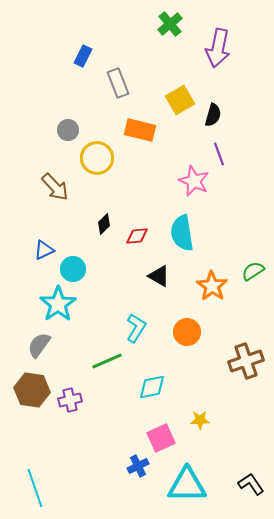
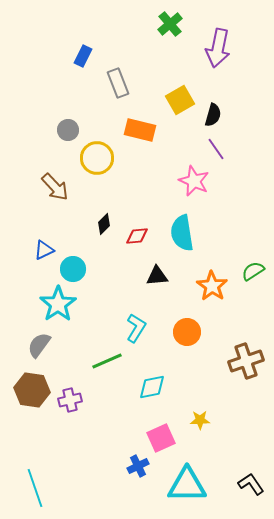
purple line: moved 3 px left, 5 px up; rotated 15 degrees counterclockwise
black triangle: moved 2 px left; rotated 35 degrees counterclockwise
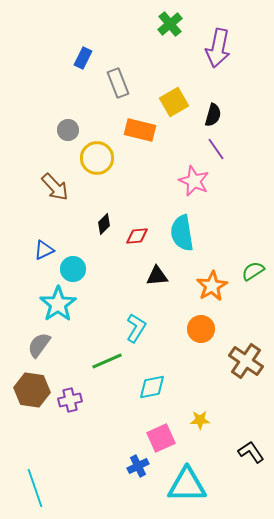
blue rectangle: moved 2 px down
yellow square: moved 6 px left, 2 px down
orange star: rotated 8 degrees clockwise
orange circle: moved 14 px right, 3 px up
brown cross: rotated 36 degrees counterclockwise
black L-shape: moved 32 px up
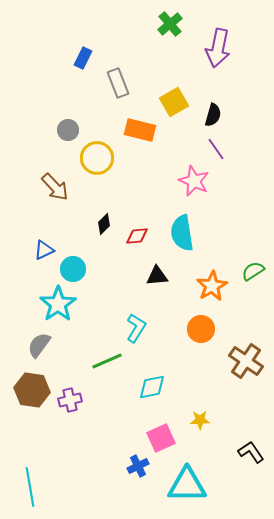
cyan line: moved 5 px left, 1 px up; rotated 9 degrees clockwise
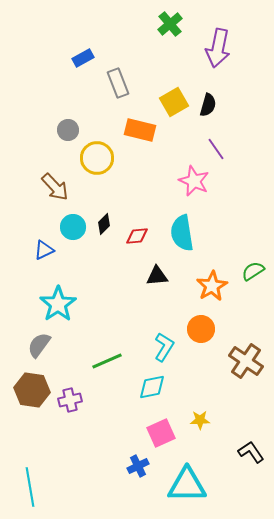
blue rectangle: rotated 35 degrees clockwise
black semicircle: moved 5 px left, 10 px up
cyan circle: moved 42 px up
cyan L-shape: moved 28 px right, 19 px down
pink square: moved 5 px up
